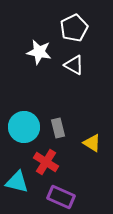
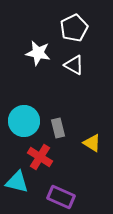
white star: moved 1 px left, 1 px down
cyan circle: moved 6 px up
red cross: moved 6 px left, 5 px up
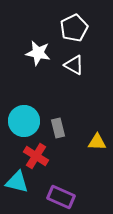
yellow triangle: moved 5 px right, 1 px up; rotated 30 degrees counterclockwise
red cross: moved 4 px left, 1 px up
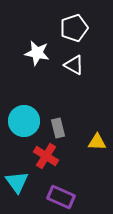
white pentagon: rotated 8 degrees clockwise
white star: moved 1 px left
red cross: moved 10 px right
cyan triangle: rotated 40 degrees clockwise
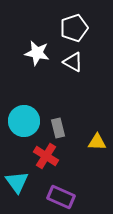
white triangle: moved 1 px left, 3 px up
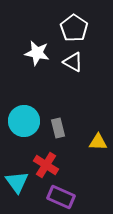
white pentagon: rotated 20 degrees counterclockwise
yellow triangle: moved 1 px right
red cross: moved 9 px down
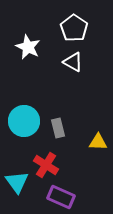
white star: moved 9 px left, 6 px up; rotated 15 degrees clockwise
